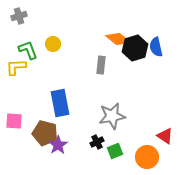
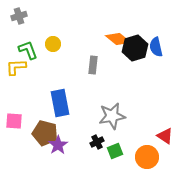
gray rectangle: moved 8 px left
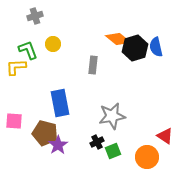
gray cross: moved 16 px right
green square: moved 2 px left
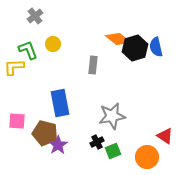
gray cross: rotated 21 degrees counterclockwise
yellow L-shape: moved 2 px left
pink square: moved 3 px right
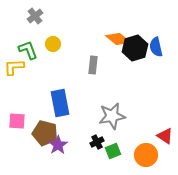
orange circle: moved 1 px left, 2 px up
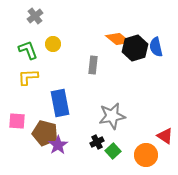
yellow L-shape: moved 14 px right, 10 px down
green square: rotated 21 degrees counterclockwise
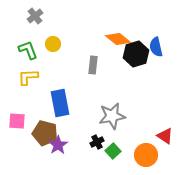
black hexagon: moved 1 px right, 6 px down
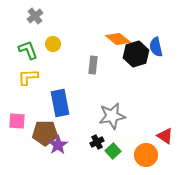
brown pentagon: rotated 15 degrees counterclockwise
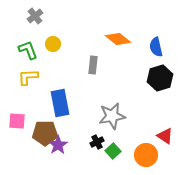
black hexagon: moved 24 px right, 24 px down
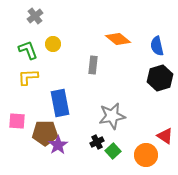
blue semicircle: moved 1 px right, 1 px up
